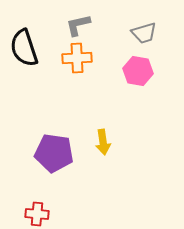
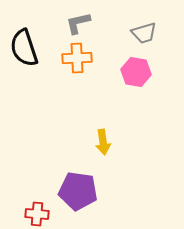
gray L-shape: moved 2 px up
pink hexagon: moved 2 px left, 1 px down
purple pentagon: moved 24 px right, 38 px down
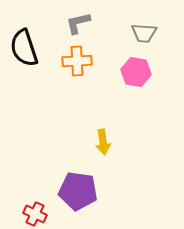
gray trapezoid: rotated 20 degrees clockwise
orange cross: moved 3 px down
red cross: moved 2 px left; rotated 20 degrees clockwise
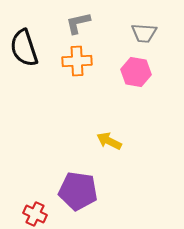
yellow arrow: moved 6 px right, 1 px up; rotated 125 degrees clockwise
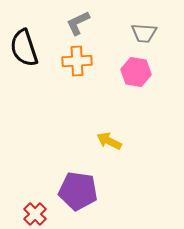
gray L-shape: rotated 12 degrees counterclockwise
red cross: rotated 20 degrees clockwise
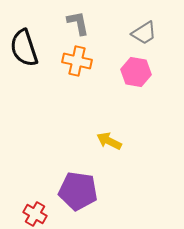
gray L-shape: rotated 104 degrees clockwise
gray trapezoid: rotated 36 degrees counterclockwise
orange cross: rotated 16 degrees clockwise
red cross: rotated 15 degrees counterclockwise
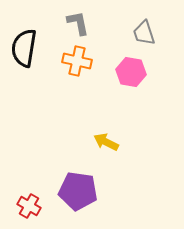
gray trapezoid: rotated 104 degrees clockwise
black semicircle: rotated 27 degrees clockwise
pink hexagon: moved 5 px left
yellow arrow: moved 3 px left, 1 px down
red cross: moved 6 px left, 8 px up
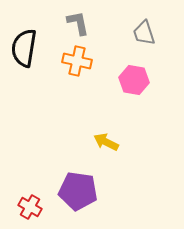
pink hexagon: moved 3 px right, 8 px down
red cross: moved 1 px right, 1 px down
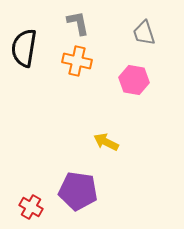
red cross: moved 1 px right
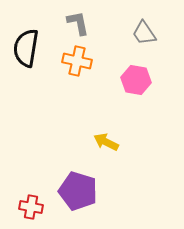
gray trapezoid: rotated 16 degrees counterclockwise
black semicircle: moved 2 px right
pink hexagon: moved 2 px right
purple pentagon: rotated 9 degrees clockwise
red cross: rotated 20 degrees counterclockwise
